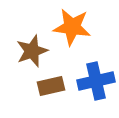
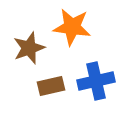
brown star: moved 3 px left, 3 px up
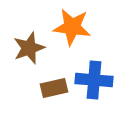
blue cross: moved 2 px left, 1 px up; rotated 18 degrees clockwise
brown rectangle: moved 3 px right, 2 px down
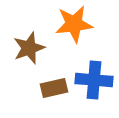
orange star: moved 2 px right, 3 px up; rotated 15 degrees counterclockwise
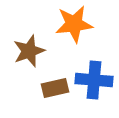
brown star: moved 3 px down
brown rectangle: moved 1 px right
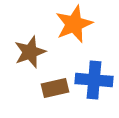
orange star: rotated 15 degrees counterclockwise
brown star: moved 1 px right, 1 px down
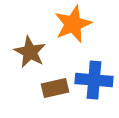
orange star: moved 1 px left
brown star: rotated 24 degrees counterclockwise
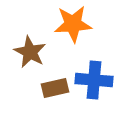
orange star: rotated 18 degrees clockwise
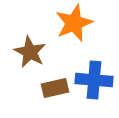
orange star: moved 1 px right, 1 px up; rotated 18 degrees counterclockwise
